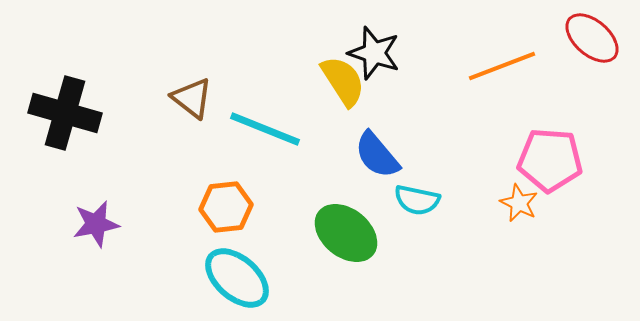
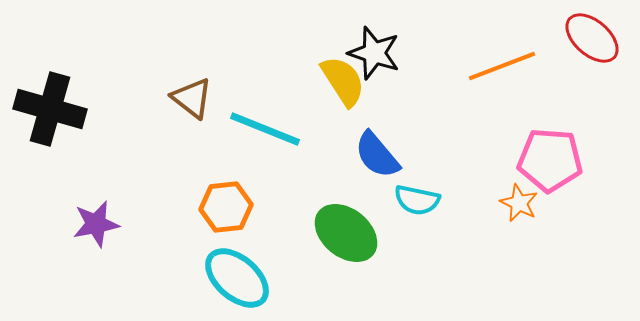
black cross: moved 15 px left, 4 px up
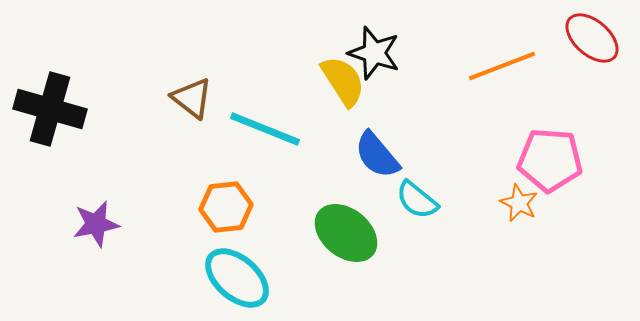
cyan semicircle: rotated 27 degrees clockwise
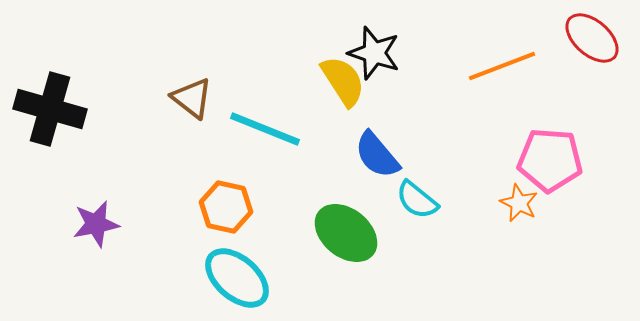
orange hexagon: rotated 18 degrees clockwise
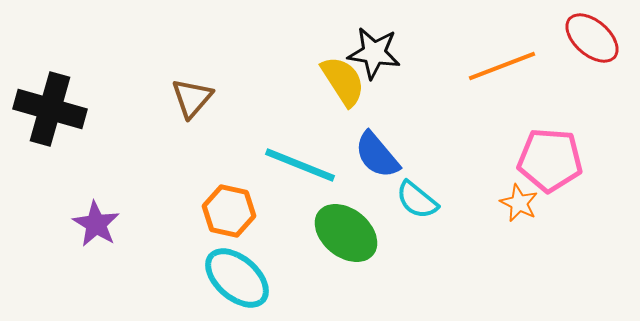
black star: rotated 10 degrees counterclockwise
brown triangle: rotated 33 degrees clockwise
cyan line: moved 35 px right, 36 px down
orange hexagon: moved 3 px right, 4 px down
purple star: rotated 30 degrees counterclockwise
